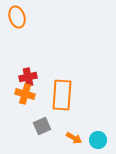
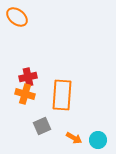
orange ellipse: rotated 35 degrees counterclockwise
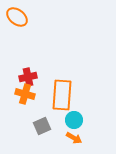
cyan circle: moved 24 px left, 20 px up
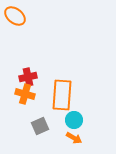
orange ellipse: moved 2 px left, 1 px up
gray square: moved 2 px left
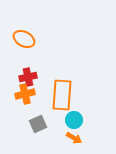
orange ellipse: moved 9 px right, 23 px down; rotated 10 degrees counterclockwise
orange cross: rotated 30 degrees counterclockwise
gray square: moved 2 px left, 2 px up
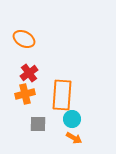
red cross: moved 1 px right, 4 px up; rotated 24 degrees counterclockwise
cyan circle: moved 2 px left, 1 px up
gray square: rotated 24 degrees clockwise
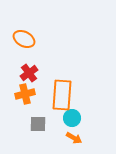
cyan circle: moved 1 px up
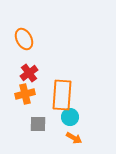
orange ellipse: rotated 35 degrees clockwise
cyan circle: moved 2 px left, 1 px up
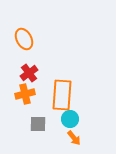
cyan circle: moved 2 px down
orange arrow: rotated 21 degrees clockwise
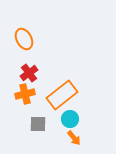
orange rectangle: rotated 48 degrees clockwise
